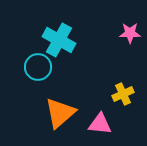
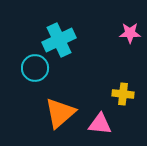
cyan cross: rotated 36 degrees clockwise
cyan circle: moved 3 px left, 1 px down
yellow cross: rotated 30 degrees clockwise
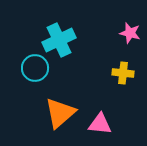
pink star: rotated 15 degrees clockwise
yellow cross: moved 21 px up
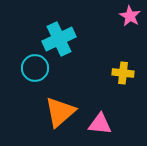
pink star: moved 17 px up; rotated 15 degrees clockwise
cyan cross: moved 1 px up
orange triangle: moved 1 px up
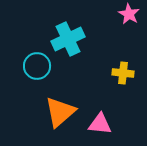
pink star: moved 1 px left, 2 px up
cyan cross: moved 9 px right
cyan circle: moved 2 px right, 2 px up
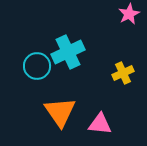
pink star: rotated 15 degrees clockwise
cyan cross: moved 13 px down
yellow cross: rotated 30 degrees counterclockwise
orange triangle: rotated 24 degrees counterclockwise
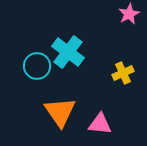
cyan cross: rotated 28 degrees counterclockwise
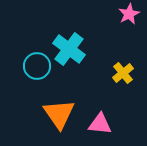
cyan cross: moved 1 px right, 3 px up
yellow cross: rotated 15 degrees counterclockwise
orange triangle: moved 1 px left, 2 px down
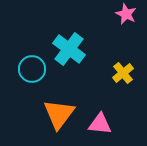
pink star: moved 3 px left; rotated 20 degrees counterclockwise
cyan circle: moved 5 px left, 3 px down
orange triangle: rotated 12 degrees clockwise
